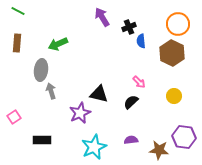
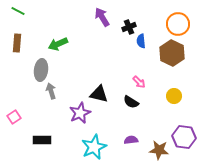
black semicircle: rotated 105 degrees counterclockwise
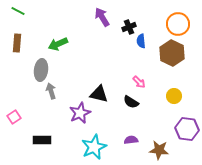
purple hexagon: moved 3 px right, 8 px up
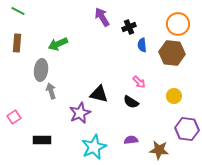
blue semicircle: moved 1 px right, 4 px down
brown hexagon: rotated 20 degrees counterclockwise
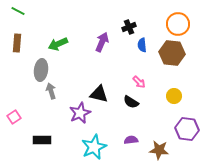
purple arrow: moved 25 px down; rotated 54 degrees clockwise
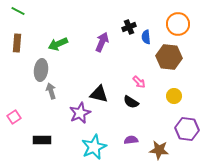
blue semicircle: moved 4 px right, 8 px up
brown hexagon: moved 3 px left, 4 px down
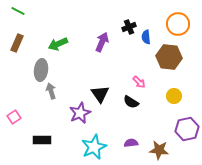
brown rectangle: rotated 18 degrees clockwise
black triangle: moved 1 px right; rotated 42 degrees clockwise
purple hexagon: rotated 20 degrees counterclockwise
purple semicircle: moved 3 px down
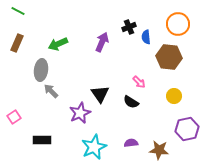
gray arrow: rotated 28 degrees counterclockwise
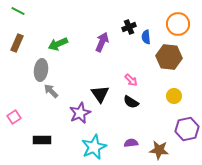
pink arrow: moved 8 px left, 2 px up
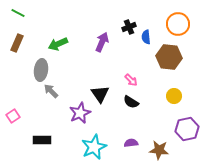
green line: moved 2 px down
pink square: moved 1 px left, 1 px up
